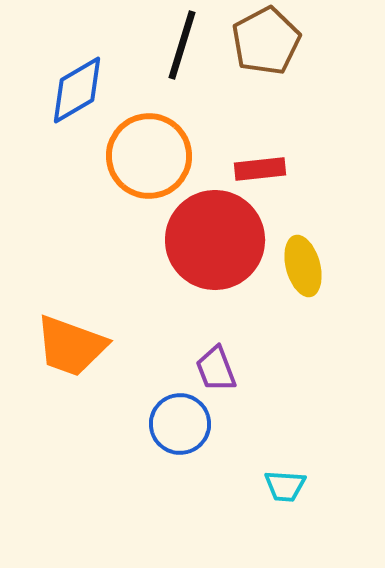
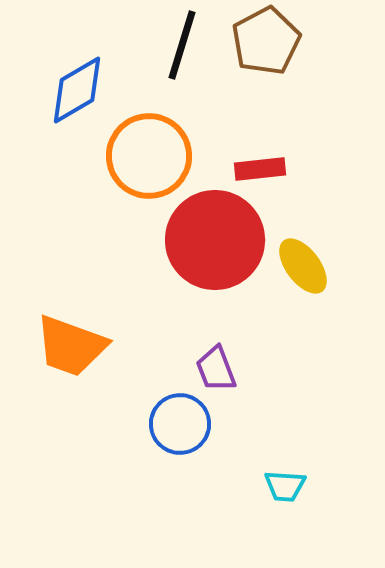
yellow ellipse: rotated 22 degrees counterclockwise
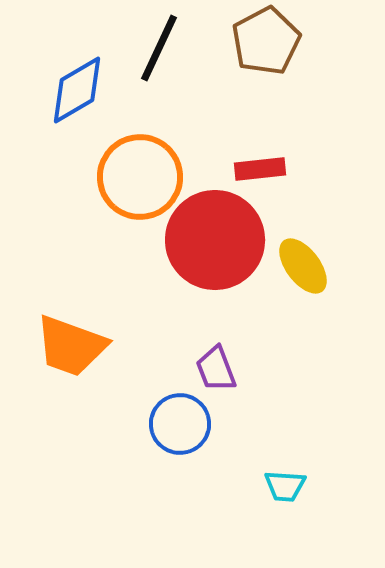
black line: moved 23 px left, 3 px down; rotated 8 degrees clockwise
orange circle: moved 9 px left, 21 px down
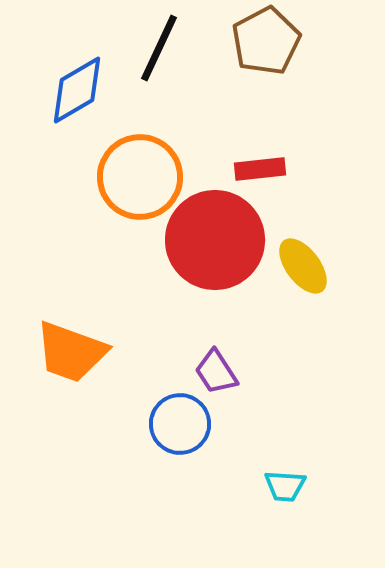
orange trapezoid: moved 6 px down
purple trapezoid: moved 3 px down; rotated 12 degrees counterclockwise
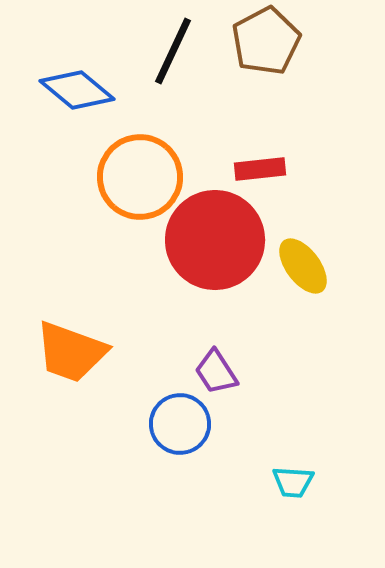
black line: moved 14 px right, 3 px down
blue diamond: rotated 70 degrees clockwise
cyan trapezoid: moved 8 px right, 4 px up
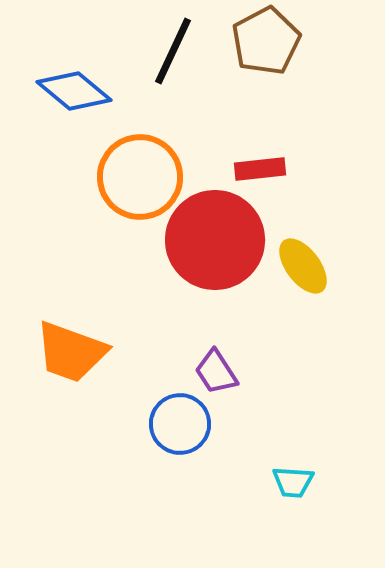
blue diamond: moved 3 px left, 1 px down
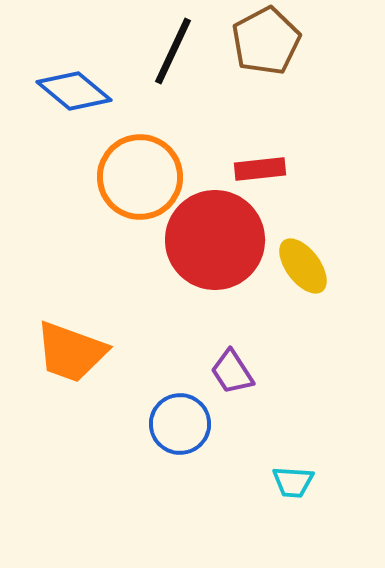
purple trapezoid: moved 16 px right
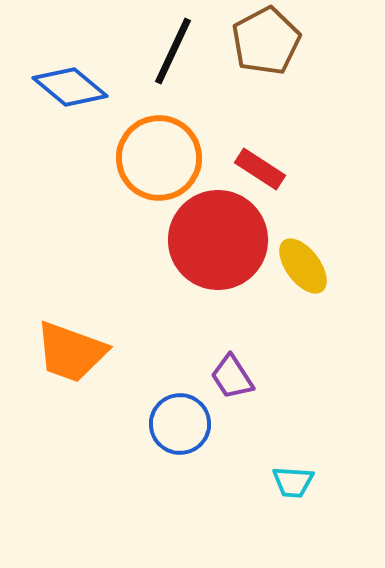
blue diamond: moved 4 px left, 4 px up
red rectangle: rotated 39 degrees clockwise
orange circle: moved 19 px right, 19 px up
red circle: moved 3 px right
purple trapezoid: moved 5 px down
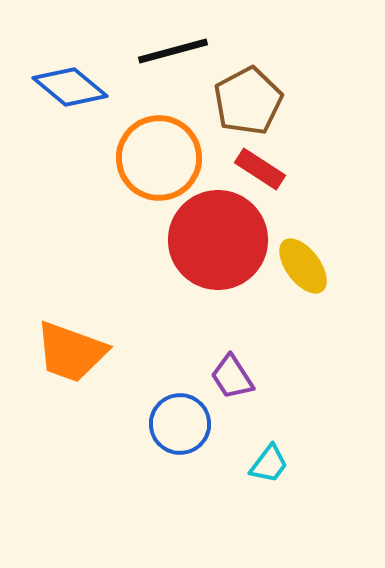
brown pentagon: moved 18 px left, 60 px down
black line: rotated 50 degrees clockwise
cyan trapezoid: moved 24 px left, 18 px up; rotated 57 degrees counterclockwise
